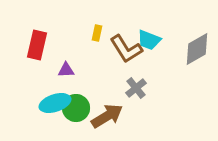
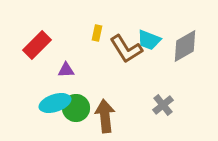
red rectangle: rotated 32 degrees clockwise
gray diamond: moved 12 px left, 3 px up
gray cross: moved 27 px right, 17 px down
brown arrow: moved 2 px left; rotated 64 degrees counterclockwise
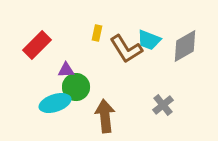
green circle: moved 21 px up
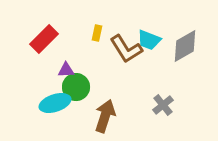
red rectangle: moved 7 px right, 6 px up
brown arrow: rotated 24 degrees clockwise
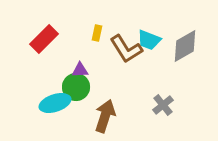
purple triangle: moved 14 px right
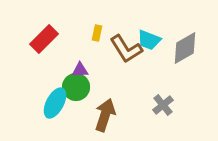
gray diamond: moved 2 px down
cyan ellipse: rotated 44 degrees counterclockwise
brown arrow: moved 1 px up
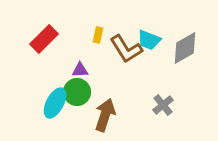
yellow rectangle: moved 1 px right, 2 px down
green circle: moved 1 px right, 5 px down
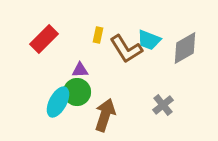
cyan ellipse: moved 3 px right, 1 px up
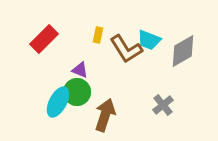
gray diamond: moved 2 px left, 3 px down
purple triangle: rotated 24 degrees clockwise
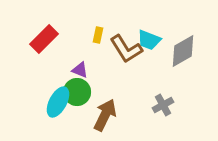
gray cross: rotated 10 degrees clockwise
brown arrow: rotated 8 degrees clockwise
